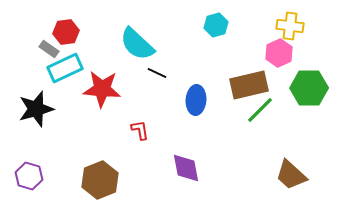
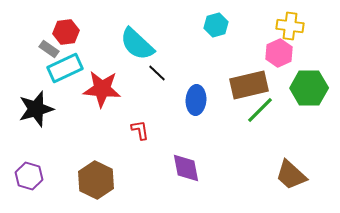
black line: rotated 18 degrees clockwise
brown hexagon: moved 4 px left; rotated 12 degrees counterclockwise
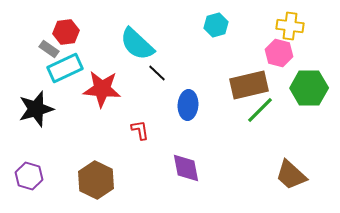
pink hexagon: rotated 20 degrees counterclockwise
blue ellipse: moved 8 px left, 5 px down
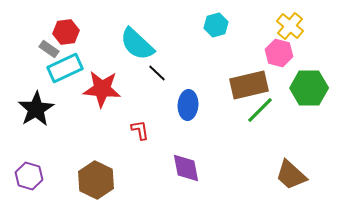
yellow cross: rotated 32 degrees clockwise
black star: rotated 15 degrees counterclockwise
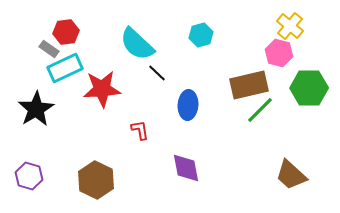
cyan hexagon: moved 15 px left, 10 px down
red star: rotated 9 degrees counterclockwise
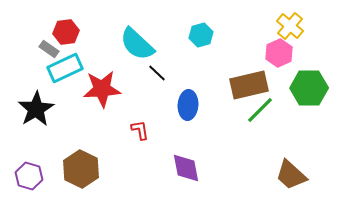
pink hexagon: rotated 20 degrees clockwise
brown hexagon: moved 15 px left, 11 px up
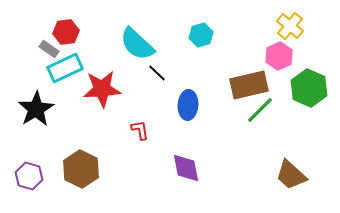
pink hexagon: moved 3 px down
green hexagon: rotated 24 degrees clockwise
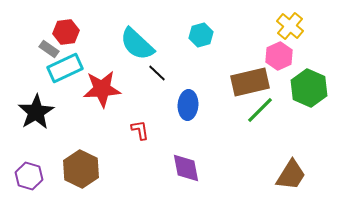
brown rectangle: moved 1 px right, 3 px up
black star: moved 3 px down
brown trapezoid: rotated 100 degrees counterclockwise
